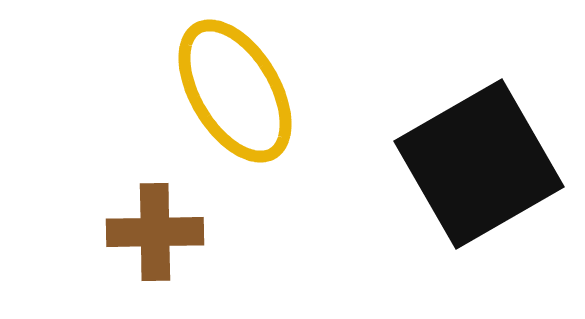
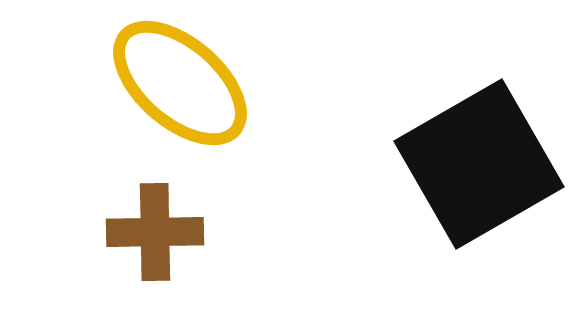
yellow ellipse: moved 55 px left, 8 px up; rotated 18 degrees counterclockwise
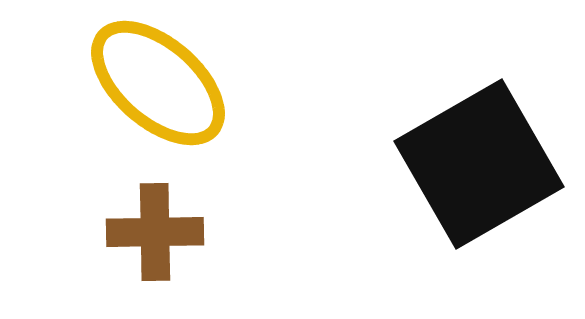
yellow ellipse: moved 22 px left
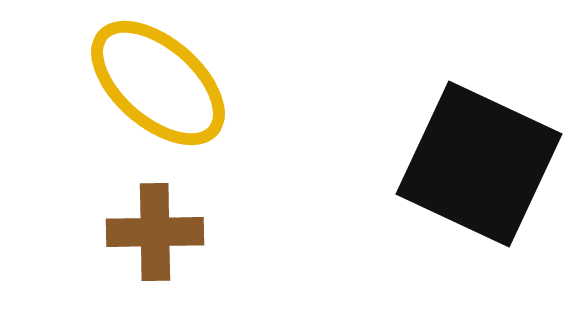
black square: rotated 35 degrees counterclockwise
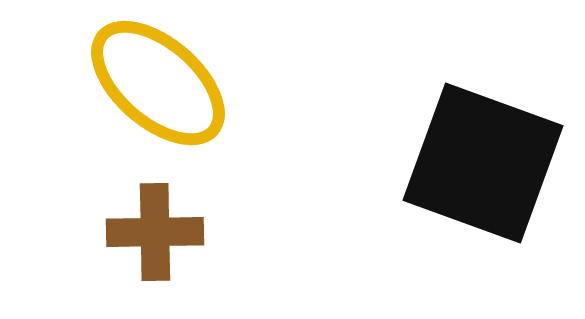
black square: moved 4 px right, 1 px up; rotated 5 degrees counterclockwise
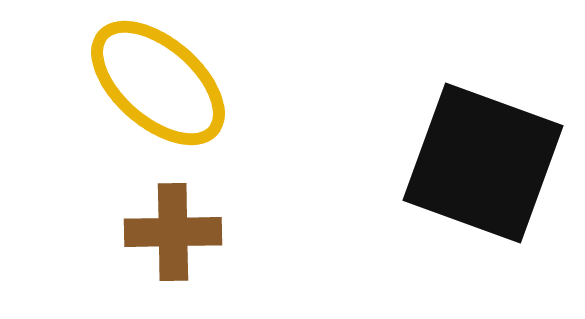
brown cross: moved 18 px right
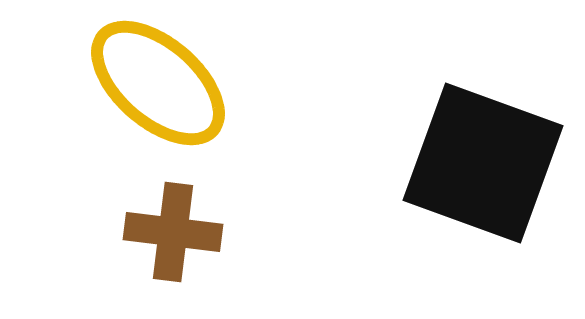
brown cross: rotated 8 degrees clockwise
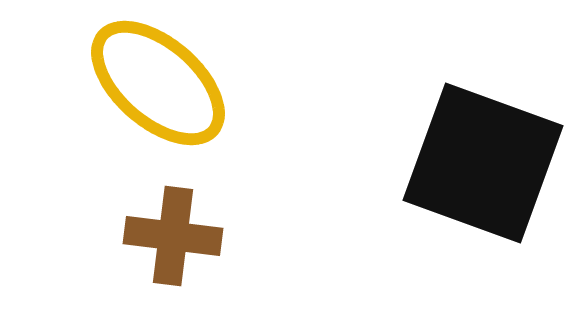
brown cross: moved 4 px down
